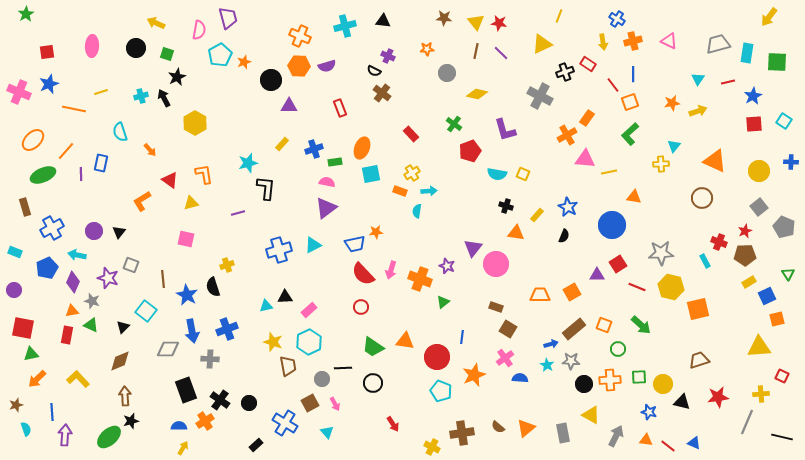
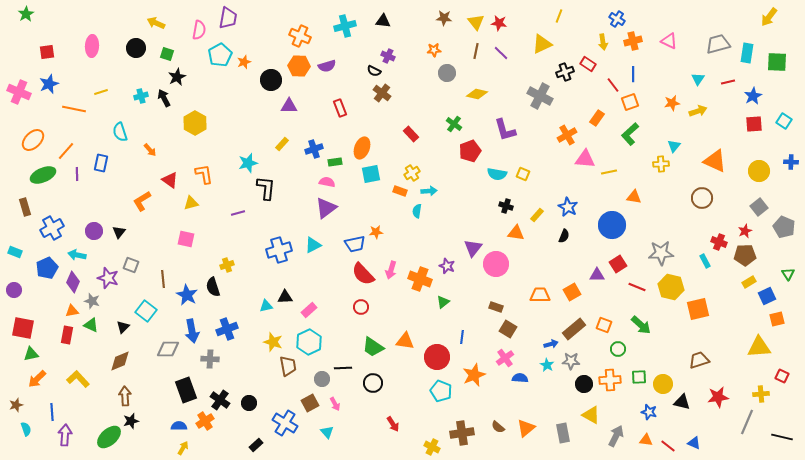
purple trapezoid at (228, 18): rotated 25 degrees clockwise
orange star at (427, 49): moved 7 px right, 1 px down
orange rectangle at (587, 118): moved 10 px right
purple line at (81, 174): moved 4 px left
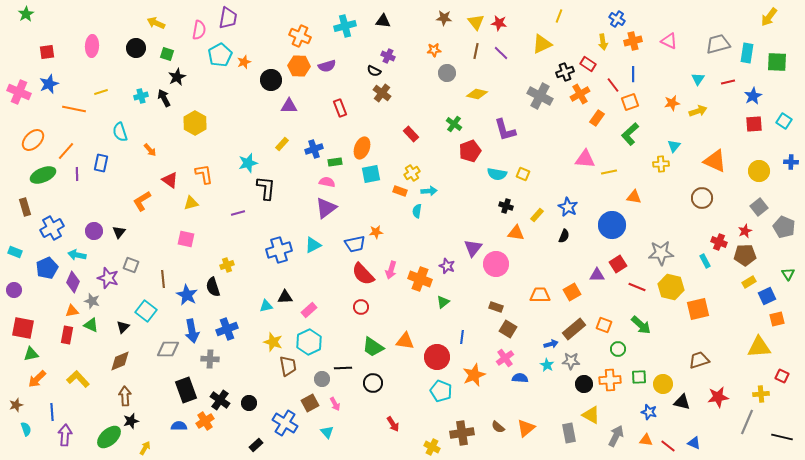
orange cross at (567, 135): moved 13 px right, 41 px up
gray rectangle at (563, 433): moved 6 px right
yellow arrow at (183, 448): moved 38 px left
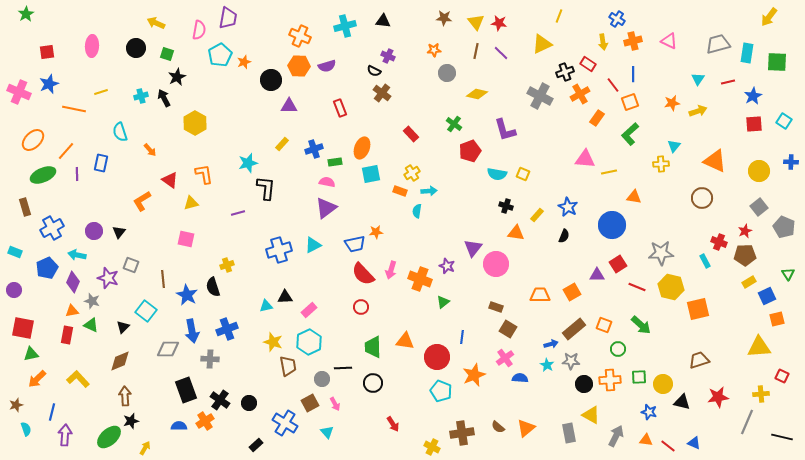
green trapezoid at (373, 347): rotated 55 degrees clockwise
blue line at (52, 412): rotated 18 degrees clockwise
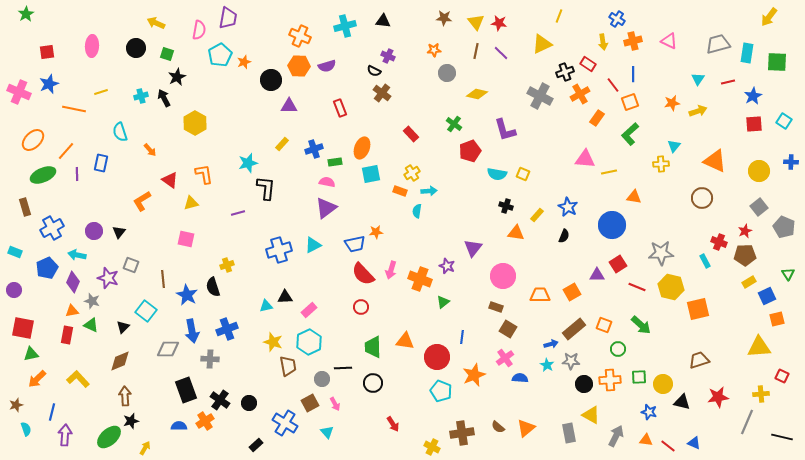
pink circle at (496, 264): moved 7 px right, 12 px down
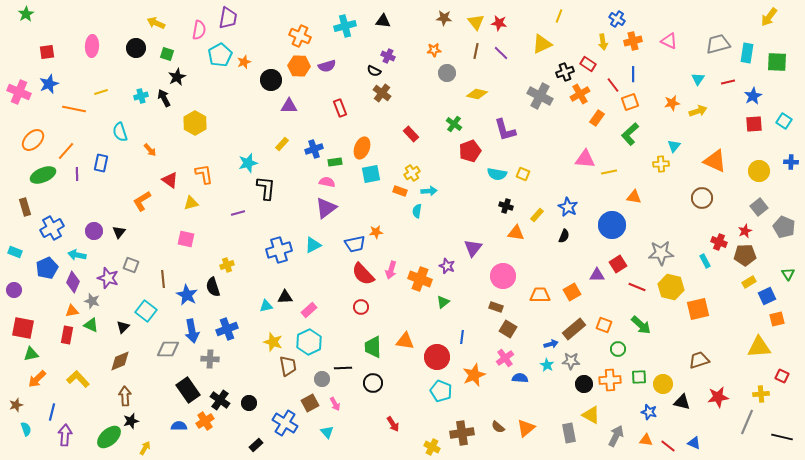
black rectangle at (186, 390): moved 2 px right; rotated 15 degrees counterclockwise
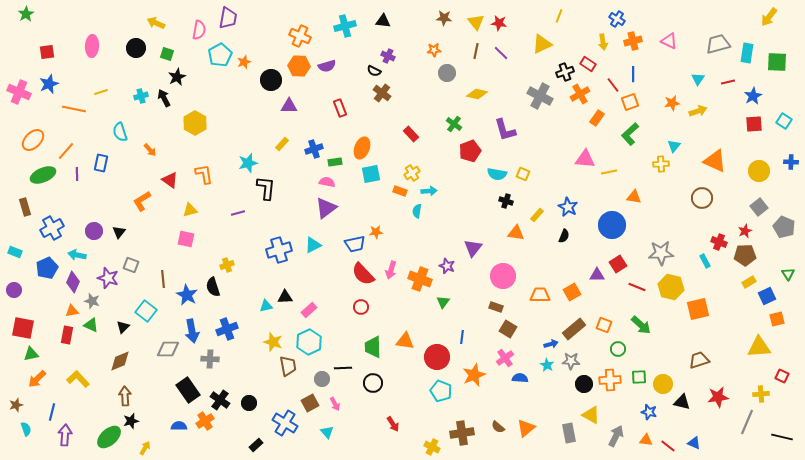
yellow triangle at (191, 203): moved 1 px left, 7 px down
black cross at (506, 206): moved 5 px up
green triangle at (443, 302): rotated 16 degrees counterclockwise
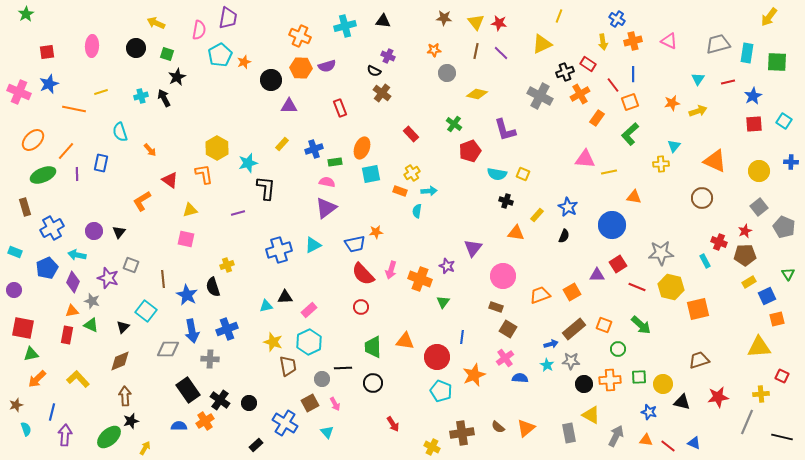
orange hexagon at (299, 66): moved 2 px right, 2 px down
yellow hexagon at (195, 123): moved 22 px right, 25 px down
orange trapezoid at (540, 295): rotated 20 degrees counterclockwise
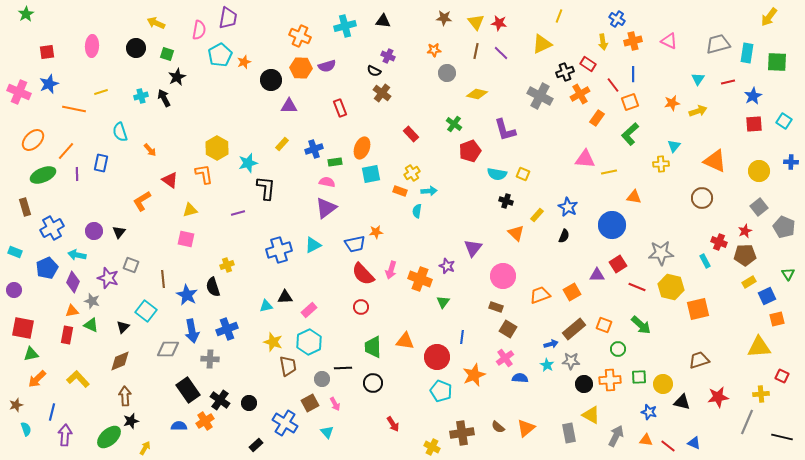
orange triangle at (516, 233): rotated 36 degrees clockwise
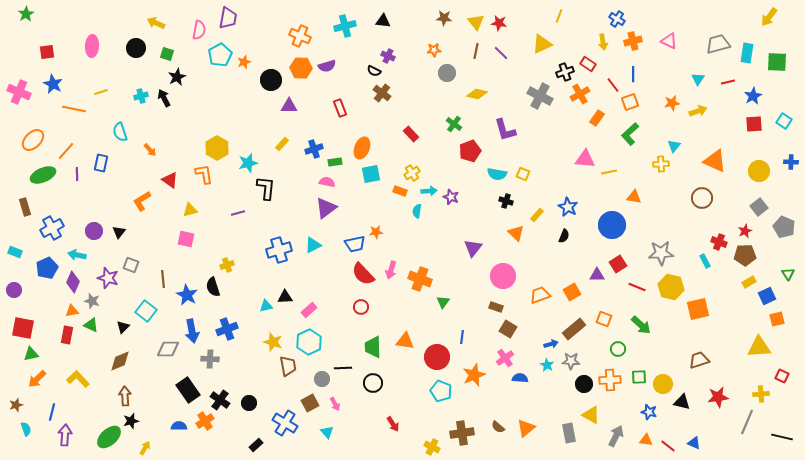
blue star at (49, 84): moved 4 px right; rotated 24 degrees counterclockwise
purple star at (447, 266): moved 4 px right, 69 px up
orange square at (604, 325): moved 6 px up
